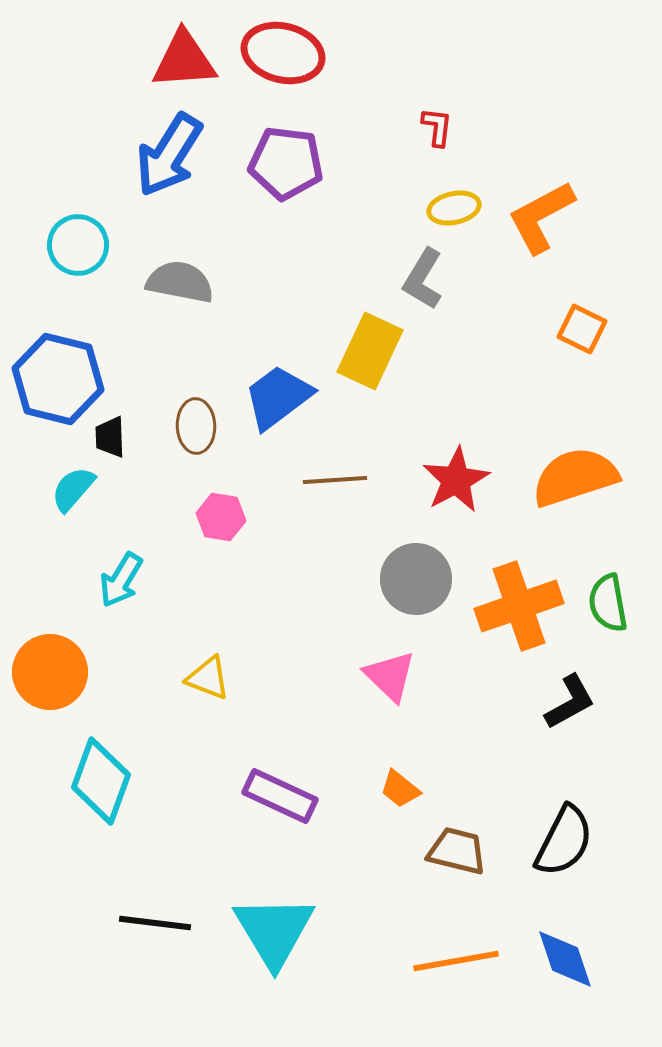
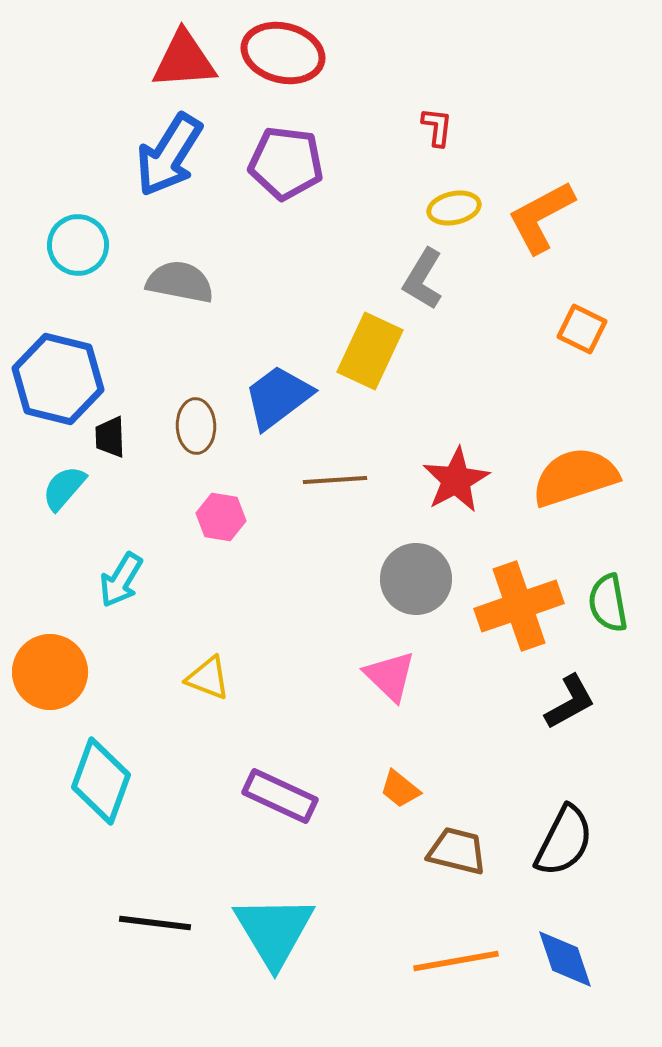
cyan semicircle: moved 9 px left, 1 px up
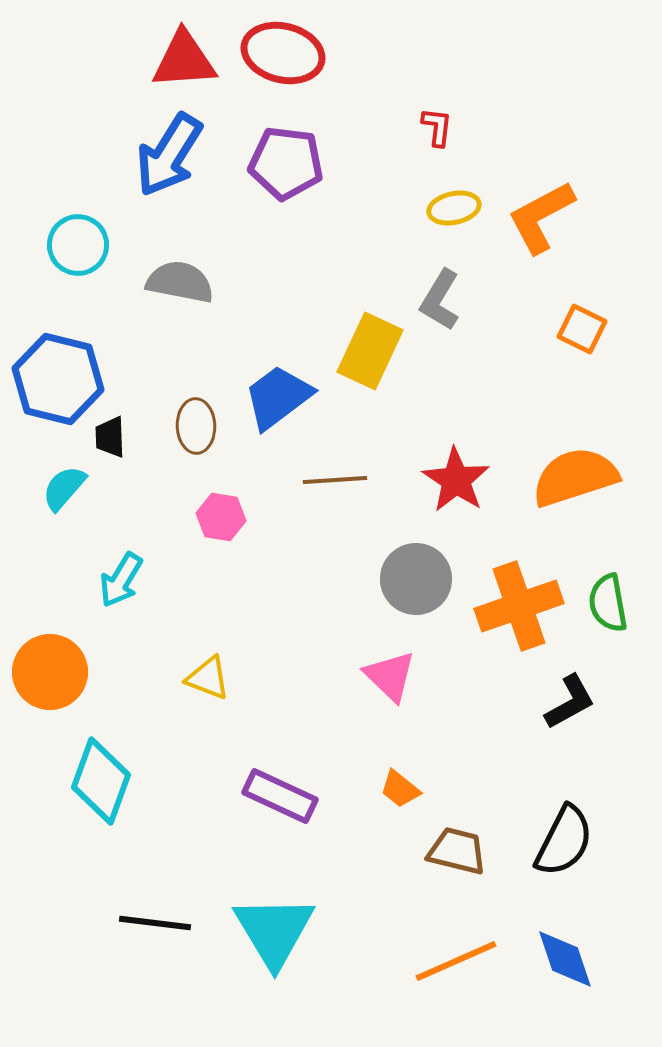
gray L-shape: moved 17 px right, 21 px down
red star: rotated 10 degrees counterclockwise
orange line: rotated 14 degrees counterclockwise
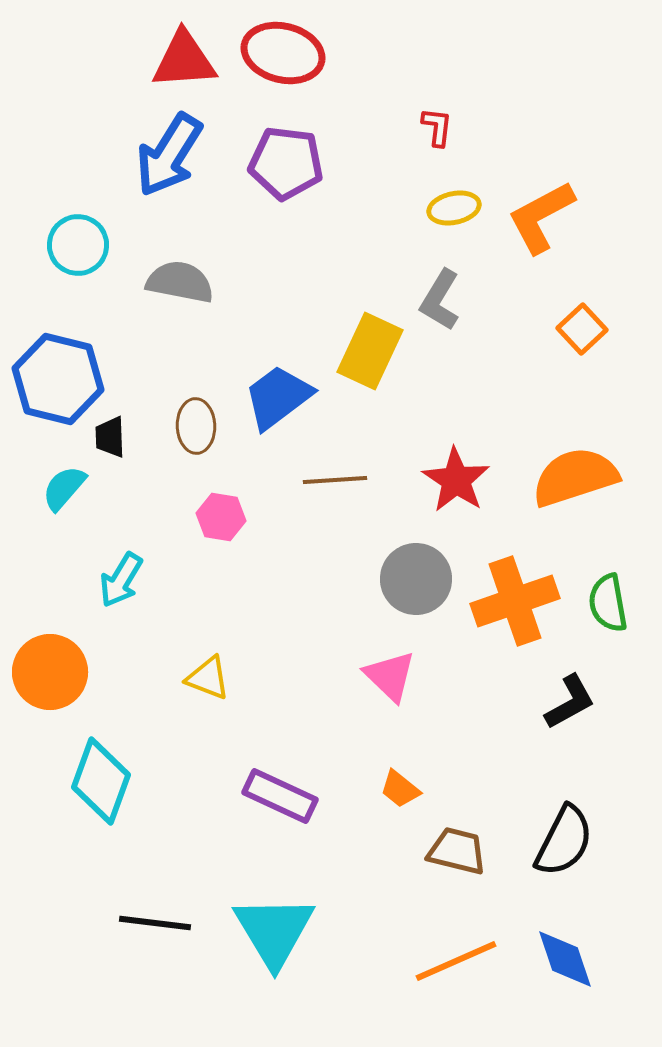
orange square: rotated 21 degrees clockwise
orange cross: moved 4 px left, 5 px up
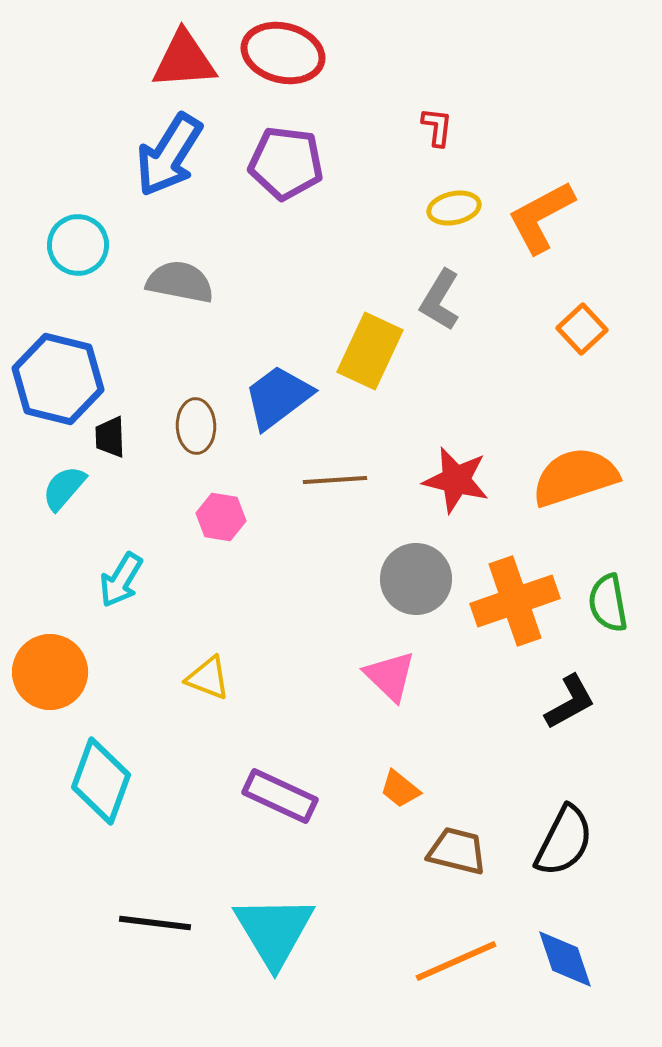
red star: rotated 20 degrees counterclockwise
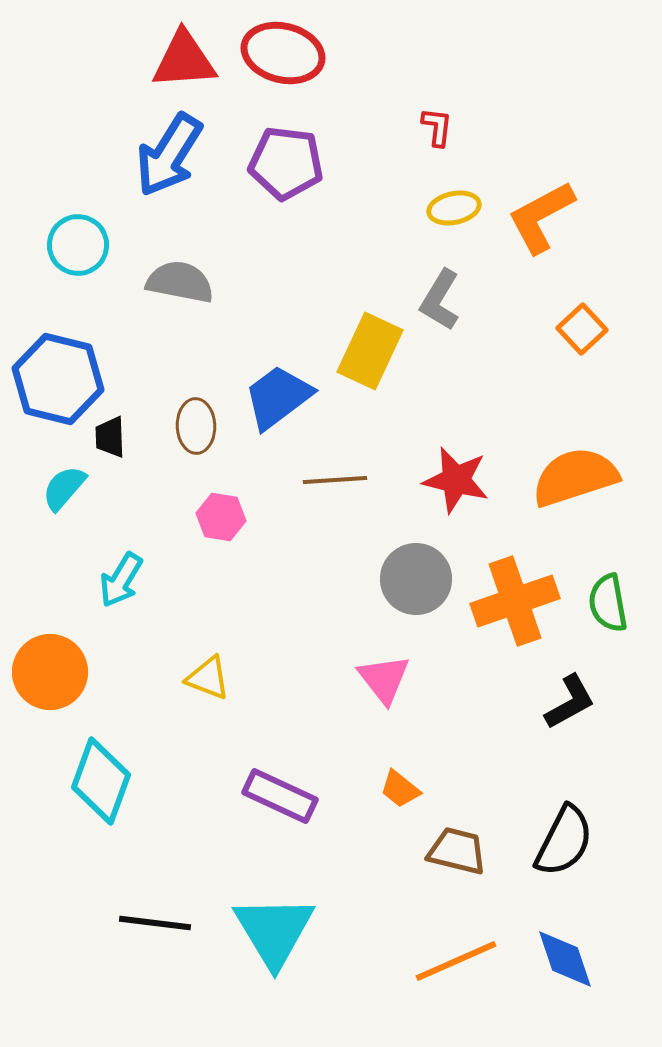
pink triangle: moved 6 px left, 3 px down; rotated 8 degrees clockwise
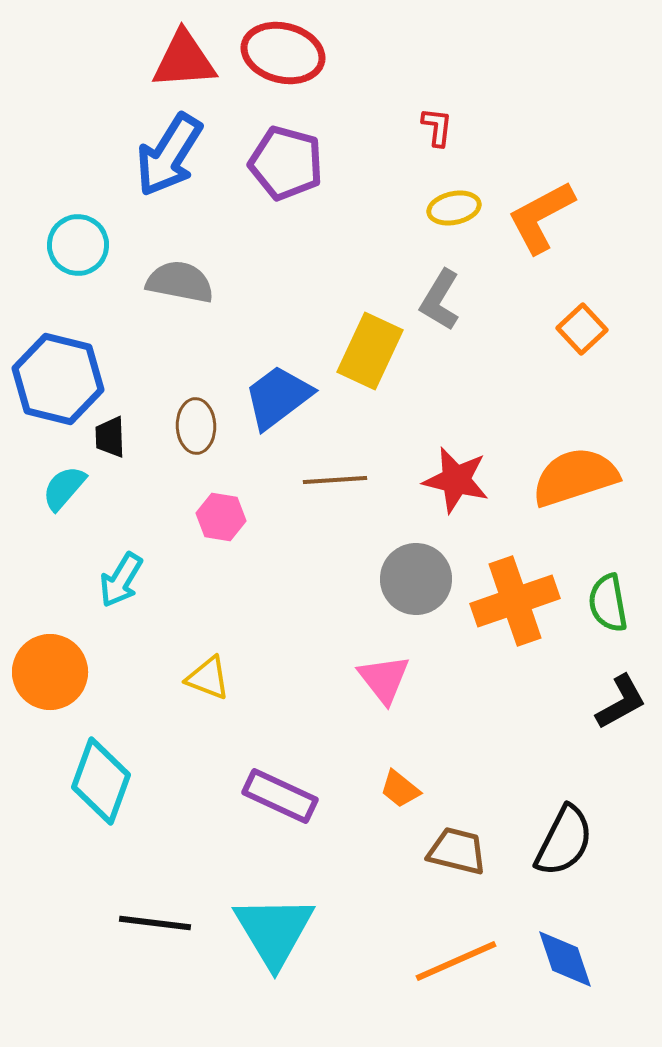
purple pentagon: rotated 8 degrees clockwise
black L-shape: moved 51 px right
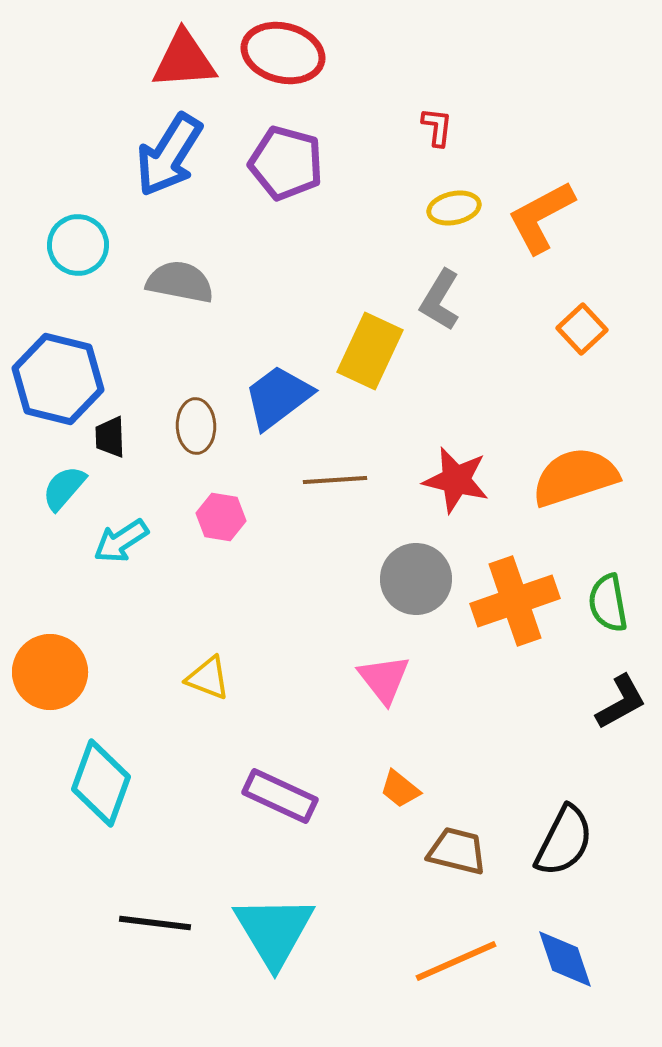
cyan arrow: moved 39 px up; rotated 26 degrees clockwise
cyan diamond: moved 2 px down
